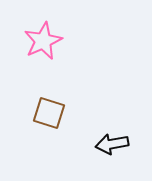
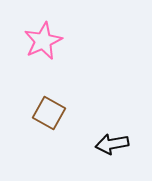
brown square: rotated 12 degrees clockwise
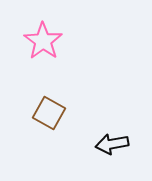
pink star: rotated 12 degrees counterclockwise
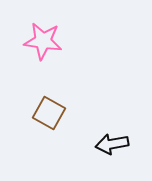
pink star: rotated 27 degrees counterclockwise
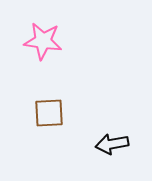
brown square: rotated 32 degrees counterclockwise
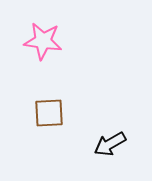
black arrow: moved 2 px left; rotated 20 degrees counterclockwise
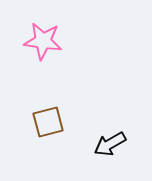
brown square: moved 1 px left, 9 px down; rotated 12 degrees counterclockwise
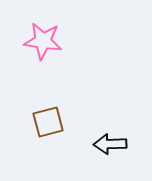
black arrow: rotated 28 degrees clockwise
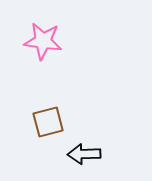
black arrow: moved 26 px left, 10 px down
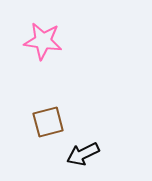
black arrow: moved 1 px left; rotated 24 degrees counterclockwise
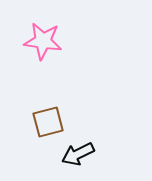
black arrow: moved 5 px left
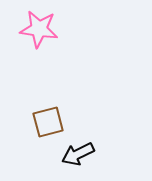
pink star: moved 4 px left, 12 px up
